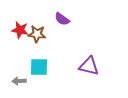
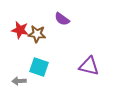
cyan square: rotated 18 degrees clockwise
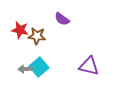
brown star: moved 2 px down
cyan square: rotated 30 degrees clockwise
gray arrow: moved 6 px right, 12 px up
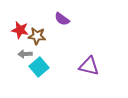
gray arrow: moved 15 px up
